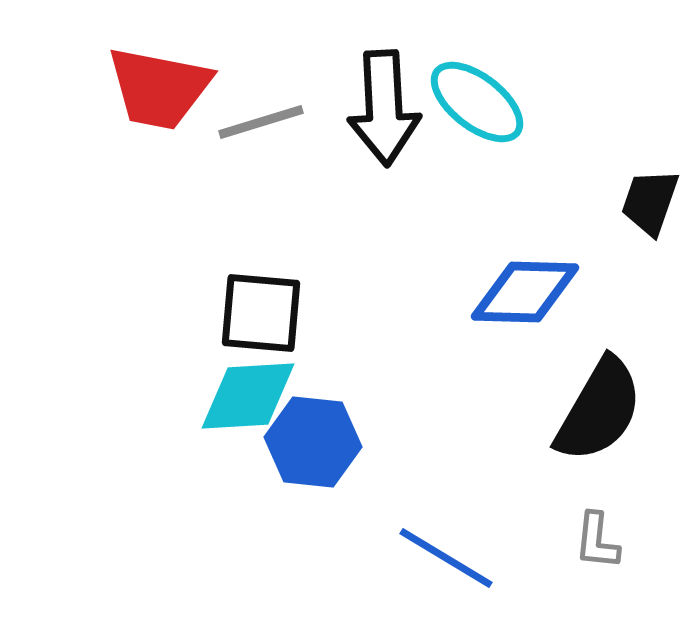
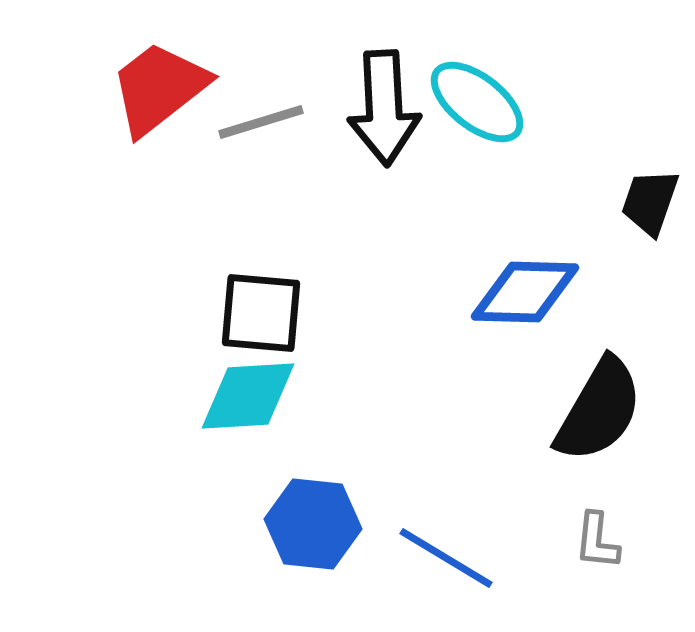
red trapezoid: rotated 131 degrees clockwise
blue hexagon: moved 82 px down
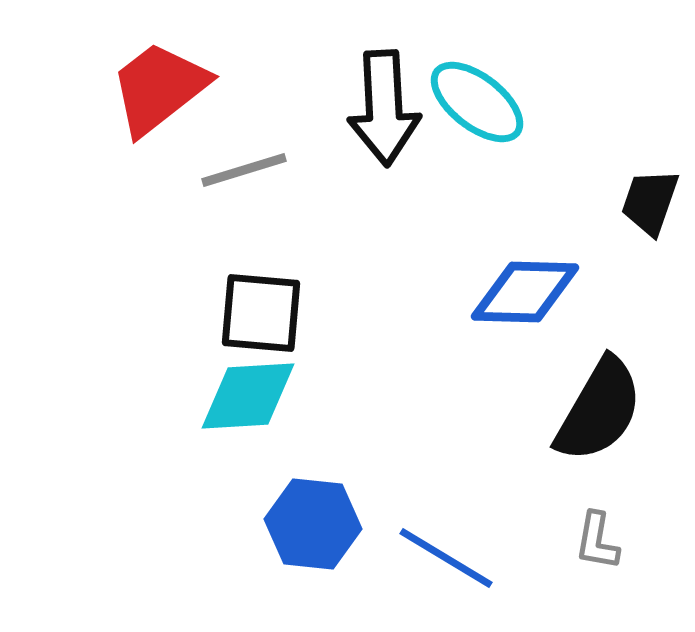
gray line: moved 17 px left, 48 px down
gray L-shape: rotated 4 degrees clockwise
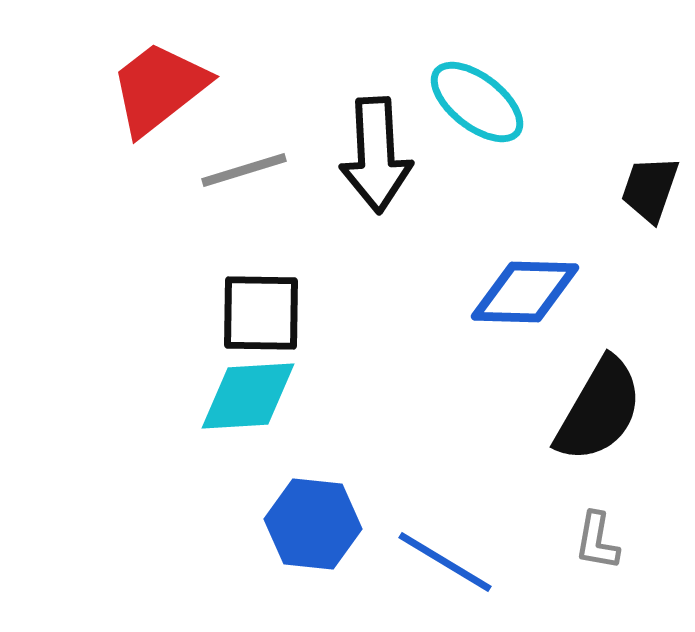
black arrow: moved 8 px left, 47 px down
black trapezoid: moved 13 px up
black square: rotated 4 degrees counterclockwise
blue line: moved 1 px left, 4 px down
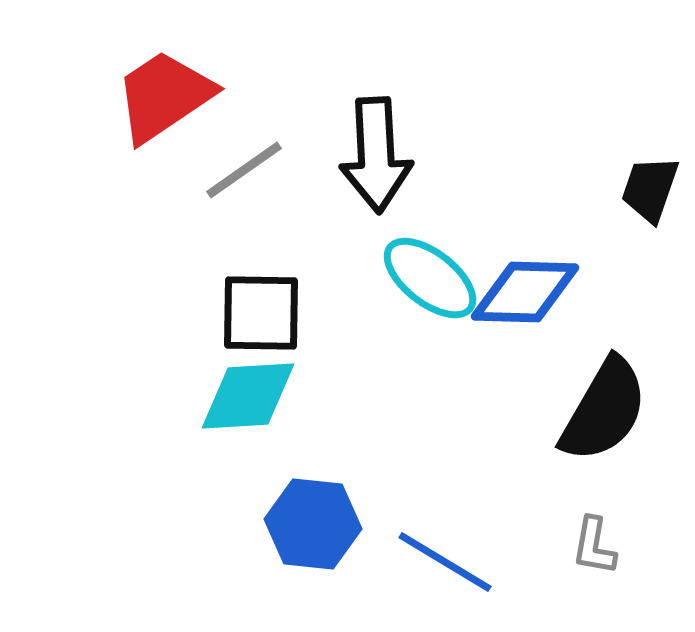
red trapezoid: moved 5 px right, 8 px down; rotated 4 degrees clockwise
cyan ellipse: moved 47 px left, 176 px down
gray line: rotated 18 degrees counterclockwise
black semicircle: moved 5 px right
gray L-shape: moved 3 px left, 5 px down
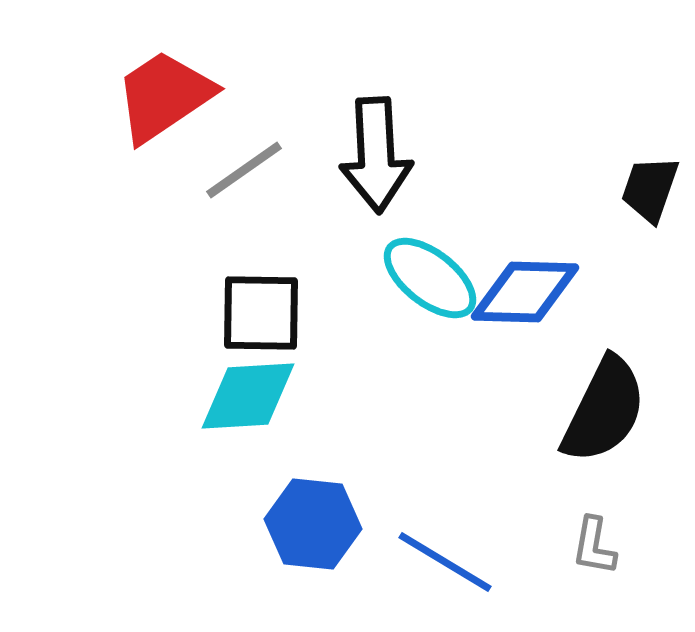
black semicircle: rotated 4 degrees counterclockwise
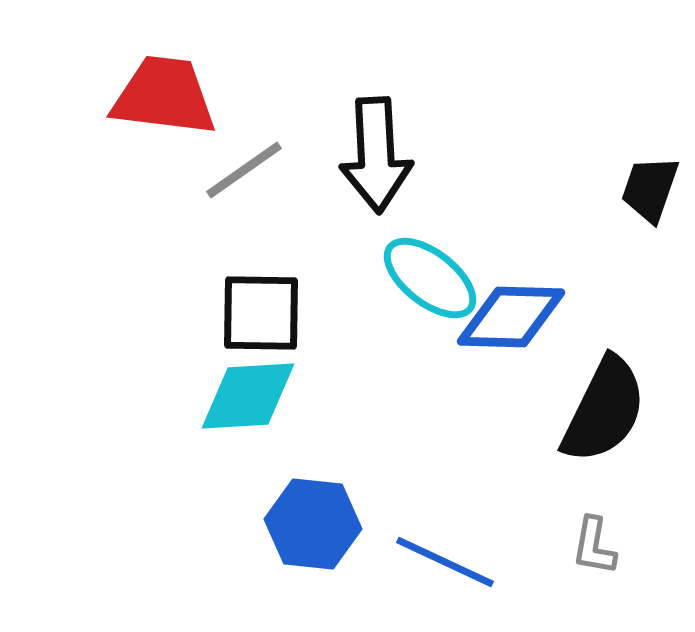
red trapezoid: rotated 41 degrees clockwise
blue diamond: moved 14 px left, 25 px down
blue line: rotated 6 degrees counterclockwise
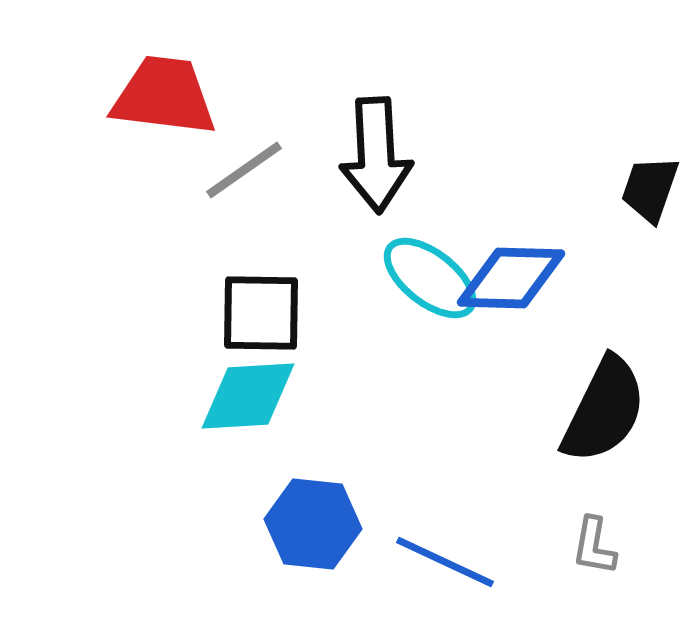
blue diamond: moved 39 px up
